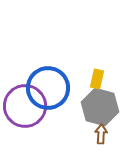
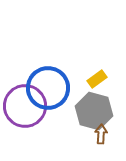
yellow rectangle: rotated 42 degrees clockwise
gray hexagon: moved 6 px left, 4 px down
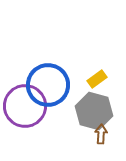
blue circle: moved 3 px up
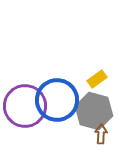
blue circle: moved 9 px right, 15 px down
